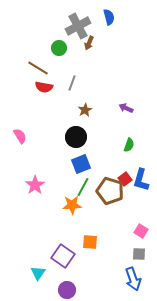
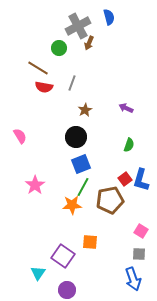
brown pentagon: moved 9 px down; rotated 28 degrees counterclockwise
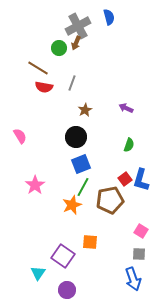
brown arrow: moved 13 px left
orange star: rotated 18 degrees counterclockwise
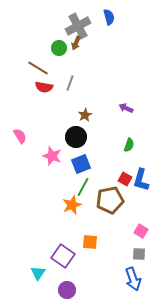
gray line: moved 2 px left
brown star: moved 5 px down
red square: rotated 24 degrees counterclockwise
pink star: moved 17 px right, 29 px up; rotated 18 degrees counterclockwise
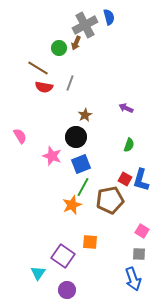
gray cross: moved 7 px right, 1 px up
pink square: moved 1 px right
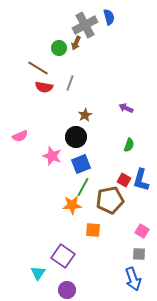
pink semicircle: rotated 98 degrees clockwise
red square: moved 1 px left, 1 px down
orange star: rotated 18 degrees clockwise
orange square: moved 3 px right, 12 px up
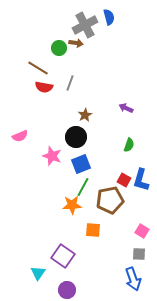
brown arrow: rotated 104 degrees counterclockwise
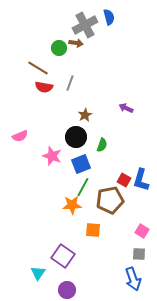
green semicircle: moved 27 px left
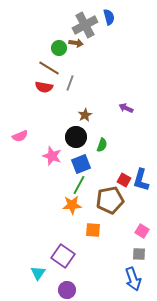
brown line: moved 11 px right
green line: moved 4 px left, 2 px up
